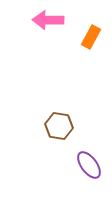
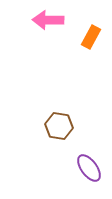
purple ellipse: moved 3 px down
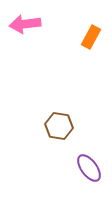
pink arrow: moved 23 px left, 4 px down; rotated 8 degrees counterclockwise
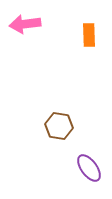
orange rectangle: moved 2 px left, 2 px up; rotated 30 degrees counterclockwise
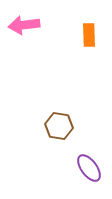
pink arrow: moved 1 px left, 1 px down
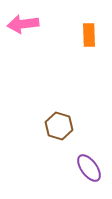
pink arrow: moved 1 px left, 1 px up
brown hexagon: rotated 8 degrees clockwise
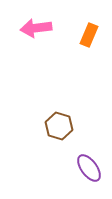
pink arrow: moved 13 px right, 4 px down
orange rectangle: rotated 25 degrees clockwise
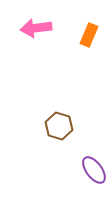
purple ellipse: moved 5 px right, 2 px down
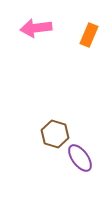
brown hexagon: moved 4 px left, 8 px down
purple ellipse: moved 14 px left, 12 px up
